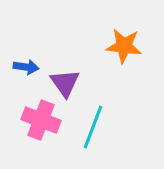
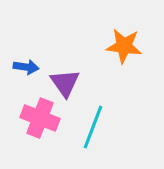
pink cross: moved 1 px left, 2 px up
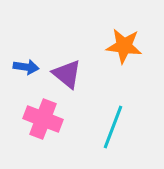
purple triangle: moved 2 px right, 9 px up; rotated 16 degrees counterclockwise
pink cross: moved 3 px right, 1 px down
cyan line: moved 20 px right
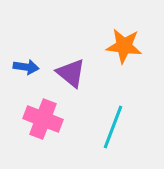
purple triangle: moved 4 px right, 1 px up
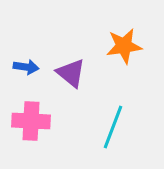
orange star: rotated 15 degrees counterclockwise
pink cross: moved 12 px left, 2 px down; rotated 18 degrees counterclockwise
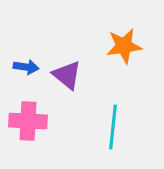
purple triangle: moved 4 px left, 2 px down
pink cross: moved 3 px left
cyan line: rotated 15 degrees counterclockwise
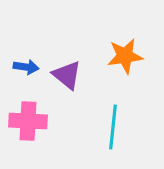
orange star: moved 1 px right, 10 px down
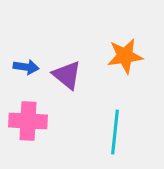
cyan line: moved 2 px right, 5 px down
